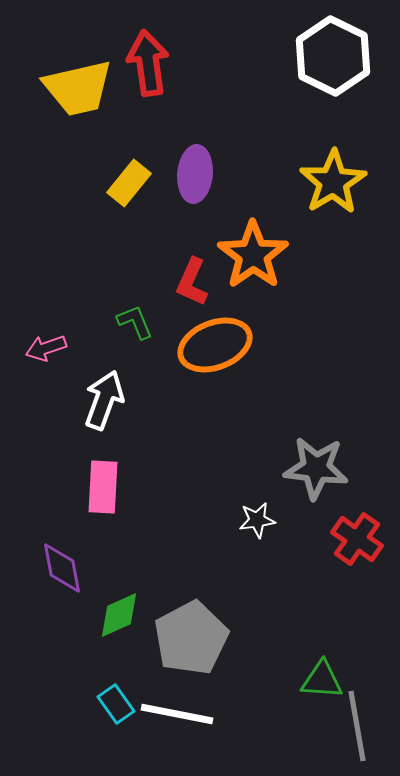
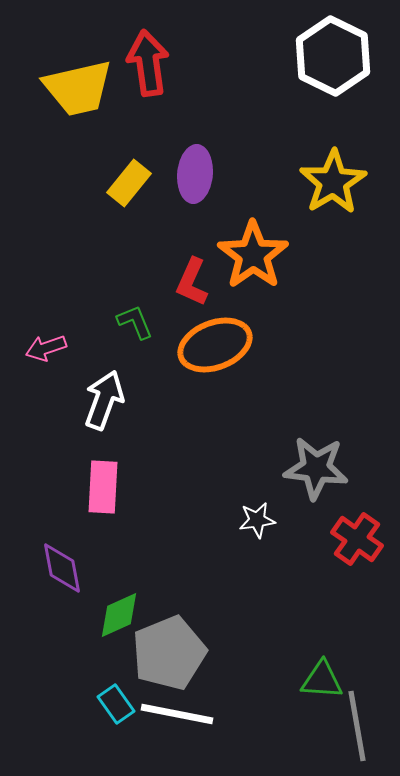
gray pentagon: moved 22 px left, 15 px down; rotated 6 degrees clockwise
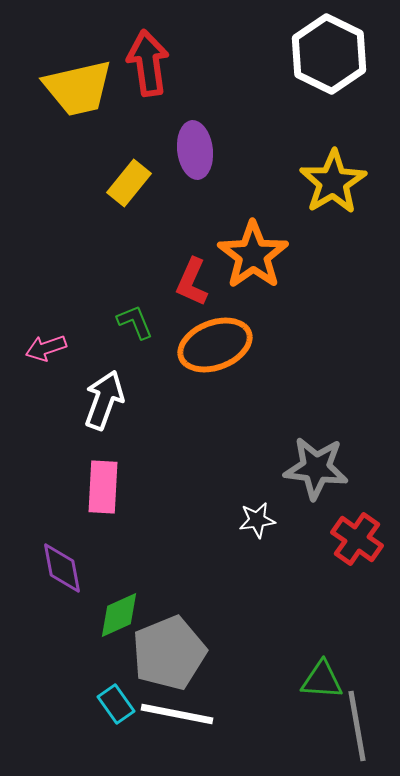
white hexagon: moved 4 px left, 2 px up
purple ellipse: moved 24 px up; rotated 12 degrees counterclockwise
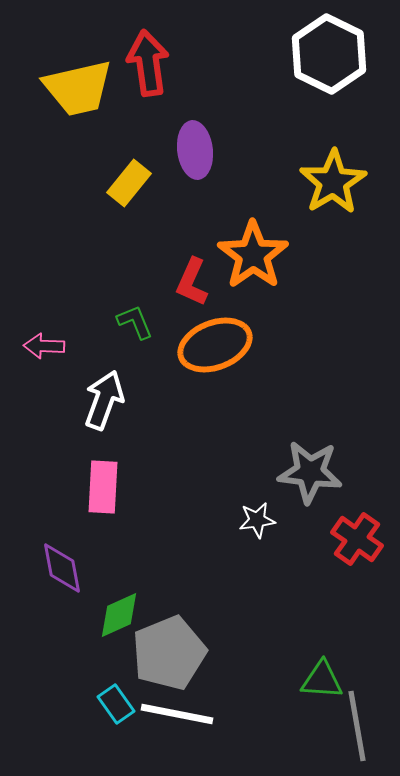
pink arrow: moved 2 px left, 2 px up; rotated 21 degrees clockwise
gray star: moved 6 px left, 4 px down
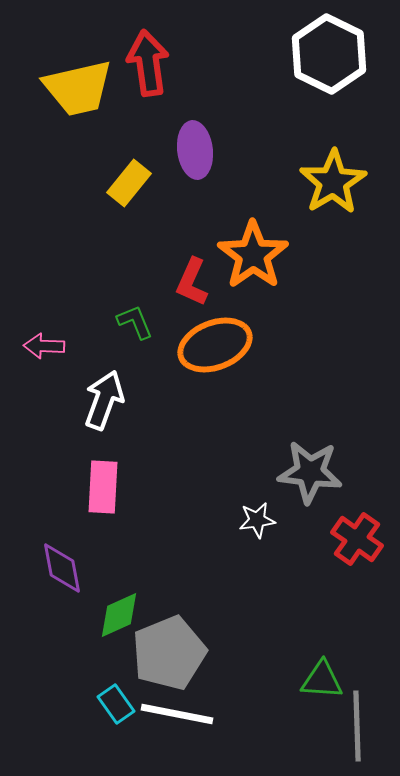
gray line: rotated 8 degrees clockwise
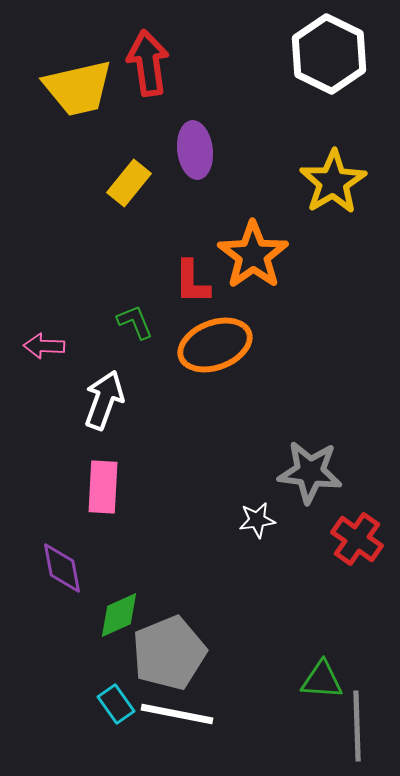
red L-shape: rotated 24 degrees counterclockwise
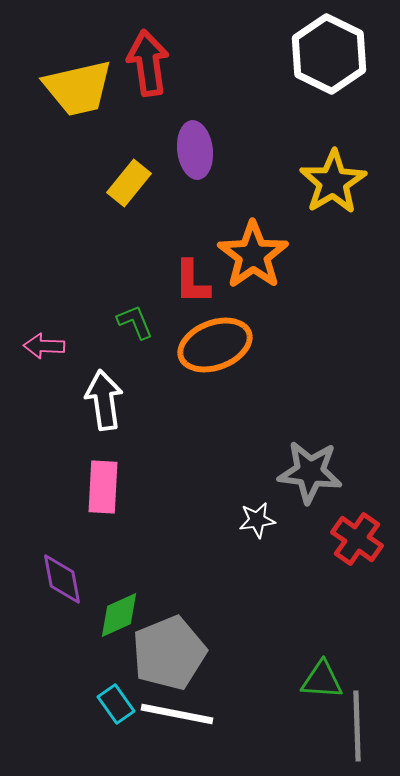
white arrow: rotated 28 degrees counterclockwise
purple diamond: moved 11 px down
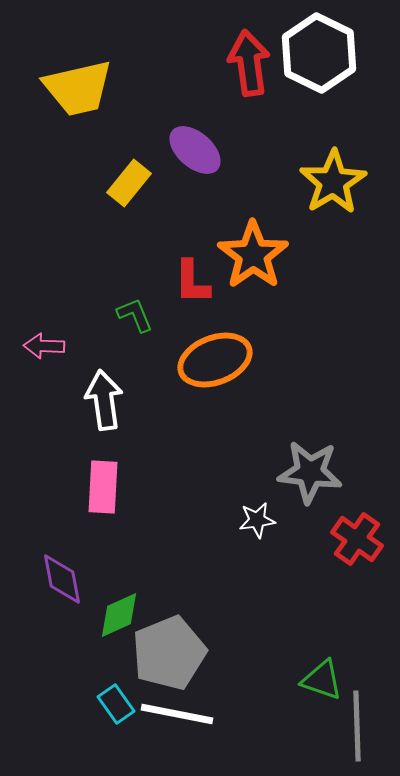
white hexagon: moved 10 px left, 1 px up
red arrow: moved 101 px right
purple ellipse: rotated 42 degrees counterclockwise
green L-shape: moved 7 px up
orange ellipse: moved 15 px down
green triangle: rotated 15 degrees clockwise
